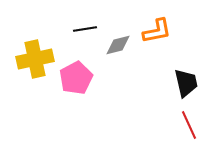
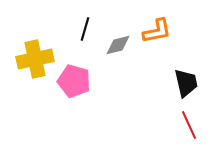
black line: rotated 65 degrees counterclockwise
pink pentagon: moved 2 px left, 3 px down; rotated 28 degrees counterclockwise
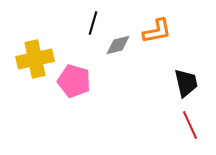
black line: moved 8 px right, 6 px up
red line: moved 1 px right
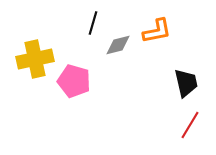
red line: rotated 56 degrees clockwise
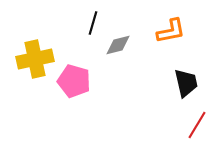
orange L-shape: moved 14 px right
red line: moved 7 px right
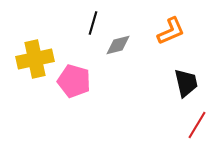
orange L-shape: rotated 12 degrees counterclockwise
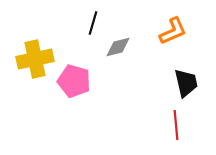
orange L-shape: moved 2 px right
gray diamond: moved 2 px down
red line: moved 21 px left; rotated 36 degrees counterclockwise
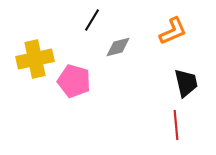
black line: moved 1 px left, 3 px up; rotated 15 degrees clockwise
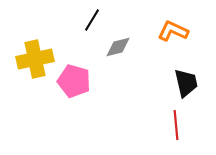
orange L-shape: rotated 132 degrees counterclockwise
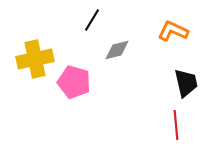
gray diamond: moved 1 px left, 3 px down
pink pentagon: moved 1 px down
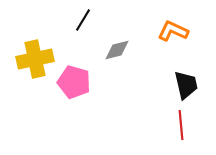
black line: moved 9 px left
black trapezoid: moved 2 px down
red line: moved 5 px right
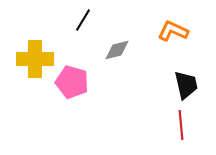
yellow cross: rotated 12 degrees clockwise
pink pentagon: moved 2 px left
